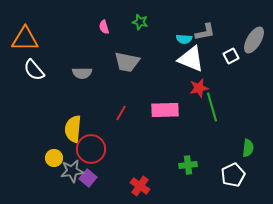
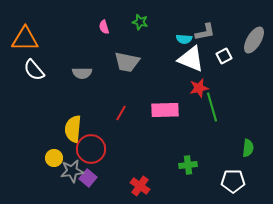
white square: moved 7 px left
white pentagon: moved 6 px down; rotated 25 degrees clockwise
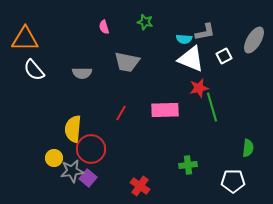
green star: moved 5 px right
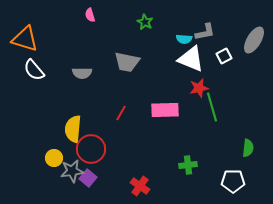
green star: rotated 14 degrees clockwise
pink semicircle: moved 14 px left, 12 px up
orange triangle: rotated 16 degrees clockwise
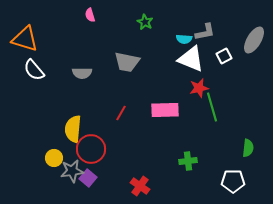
green cross: moved 4 px up
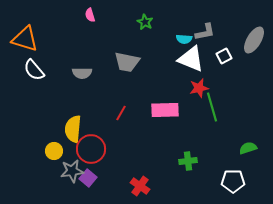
green semicircle: rotated 114 degrees counterclockwise
yellow circle: moved 7 px up
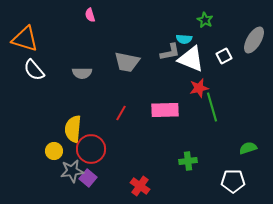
green star: moved 60 px right, 2 px up
gray L-shape: moved 35 px left, 20 px down
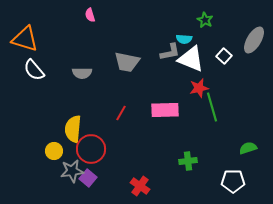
white square: rotated 21 degrees counterclockwise
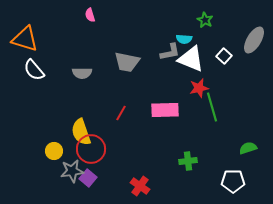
yellow semicircle: moved 8 px right, 3 px down; rotated 24 degrees counterclockwise
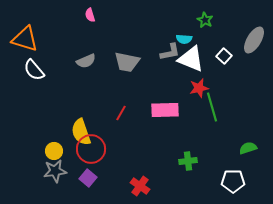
gray semicircle: moved 4 px right, 12 px up; rotated 24 degrees counterclockwise
gray star: moved 17 px left
